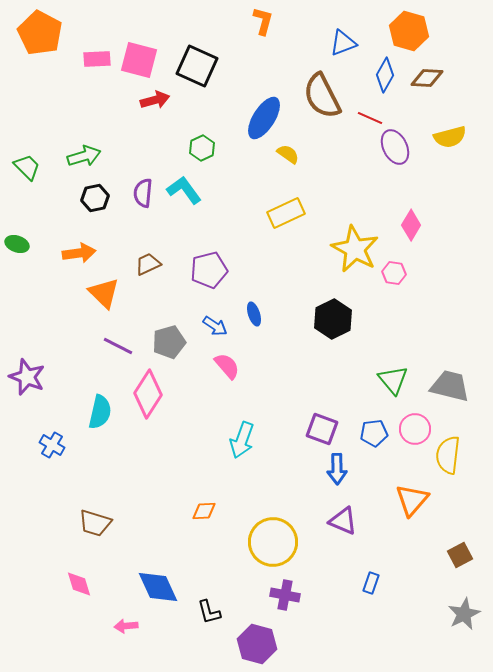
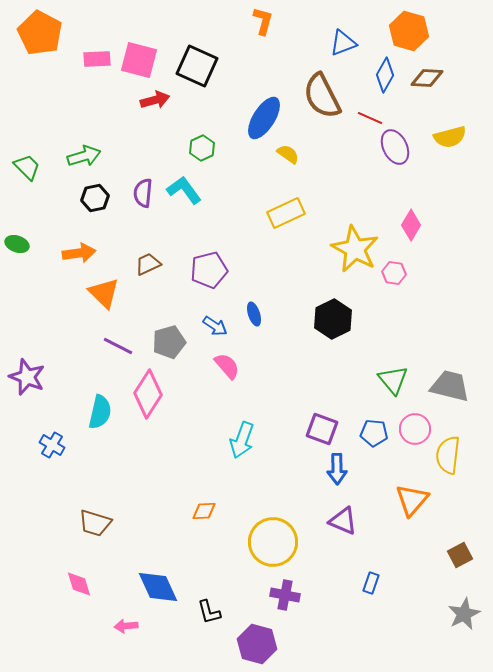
blue pentagon at (374, 433): rotated 12 degrees clockwise
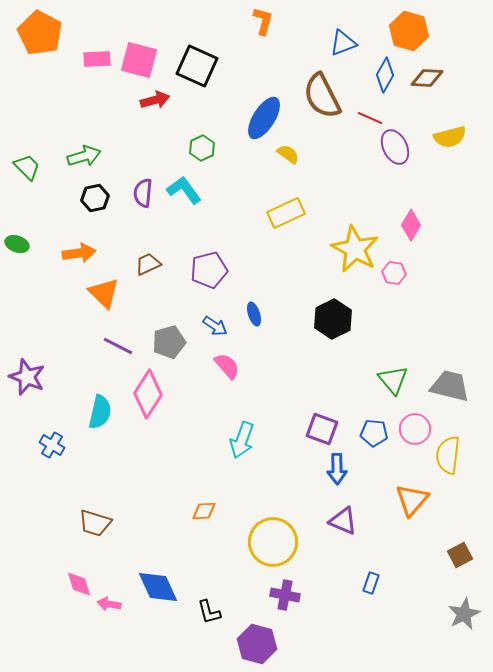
pink arrow at (126, 626): moved 17 px left, 22 px up; rotated 15 degrees clockwise
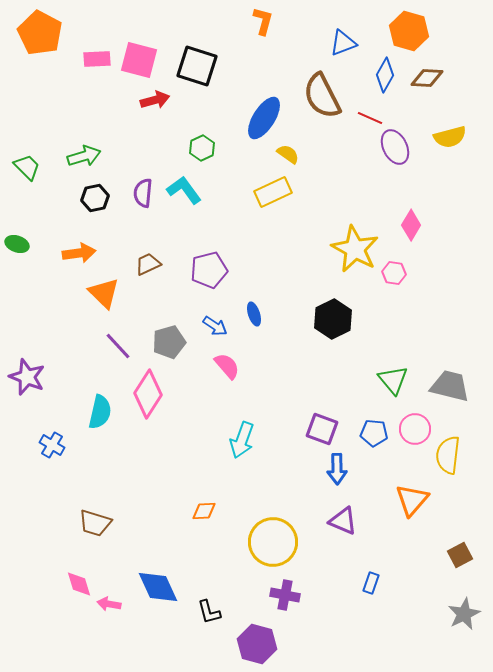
black square at (197, 66): rotated 6 degrees counterclockwise
yellow rectangle at (286, 213): moved 13 px left, 21 px up
purple line at (118, 346): rotated 20 degrees clockwise
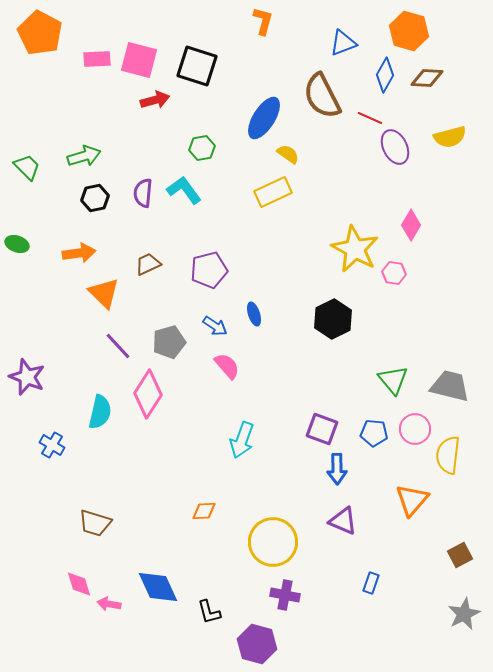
green hexagon at (202, 148): rotated 15 degrees clockwise
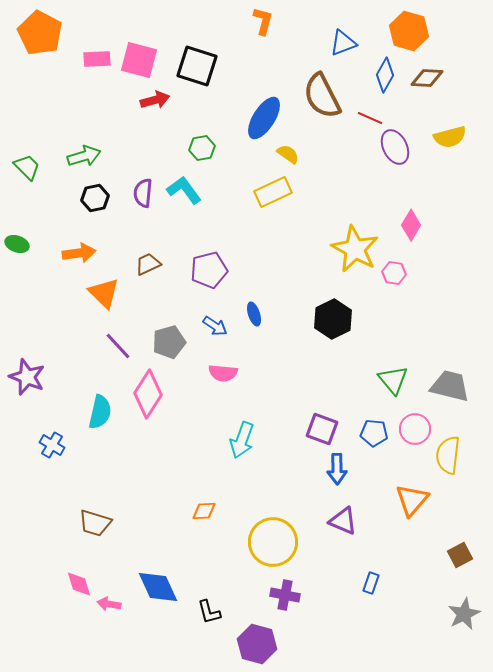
pink semicircle at (227, 366): moved 4 px left, 7 px down; rotated 136 degrees clockwise
